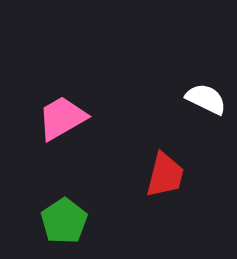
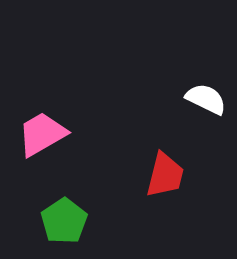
pink trapezoid: moved 20 px left, 16 px down
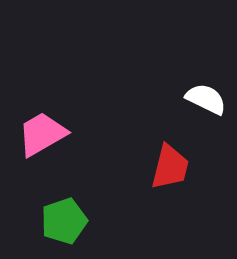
red trapezoid: moved 5 px right, 8 px up
green pentagon: rotated 15 degrees clockwise
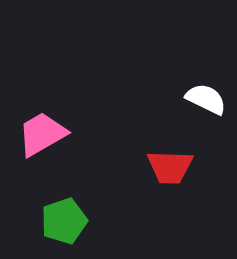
red trapezoid: rotated 78 degrees clockwise
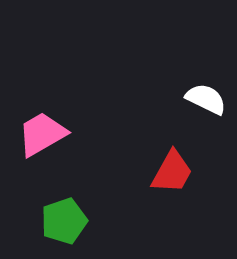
red trapezoid: moved 2 px right, 5 px down; rotated 63 degrees counterclockwise
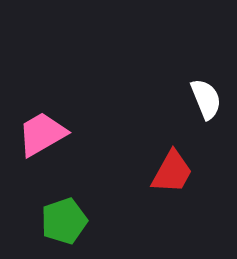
white semicircle: rotated 42 degrees clockwise
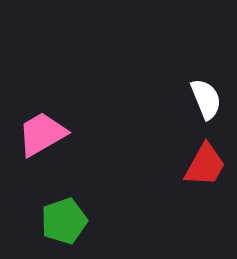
red trapezoid: moved 33 px right, 7 px up
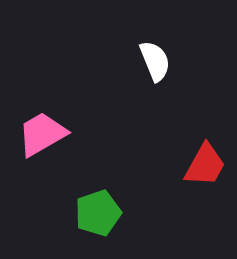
white semicircle: moved 51 px left, 38 px up
green pentagon: moved 34 px right, 8 px up
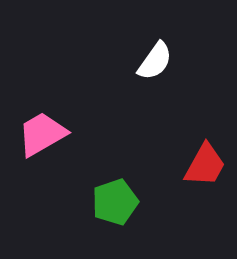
white semicircle: rotated 57 degrees clockwise
green pentagon: moved 17 px right, 11 px up
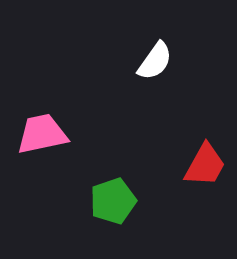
pink trapezoid: rotated 18 degrees clockwise
green pentagon: moved 2 px left, 1 px up
